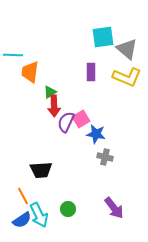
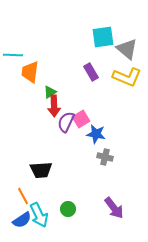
purple rectangle: rotated 30 degrees counterclockwise
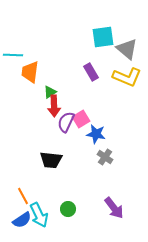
gray cross: rotated 21 degrees clockwise
black trapezoid: moved 10 px right, 10 px up; rotated 10 degrees clockwise
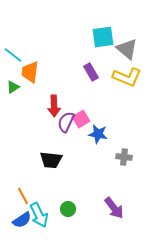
cyan line: rotated 36 degrees clockwise
green triangle: moved 37 px left, 5 px up
blue star: moved 2 px right
gray cross: moved 19 px right; rotated 28 degrees counterclockwise
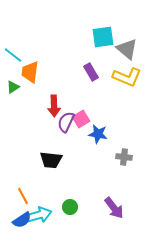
green circle: moved 2 px right, 2 px up
cyan arrow: rotated 80 degrees counterclockwise
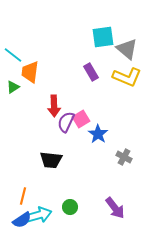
blue star: rotated 24 degrees clockwise
gray cross: rotated 21 degrees clockwise
orange line: rotated 42 degrees clockwise
purple arrow: moved 1 px right
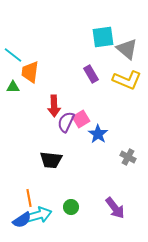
purple rectangle: moved 2 px down
yellow L-shape: moved 3 px down
green triangle: rotated 32 degrees clockwise
gray cross: moved 4 px right
orange line: moved 6 px right, 2 px down; rotated 24 degrees counterclockwise
green circle: moved 1 px right
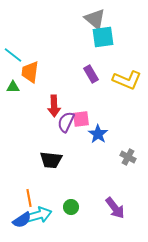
gray triangle: moved 32 px left, 30 px up
pink square: rotated 24 degrees clockwise
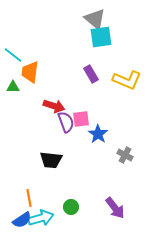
cyan square: moved 2 px left
red arrow: rotated 70 degrees counterclockwise
purple semicircle: rotated 135 degrees clockwise
gray cross: moved 3 px left, 2 px up
cyan arrow: moved 2 px right, 3 px down
